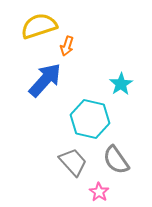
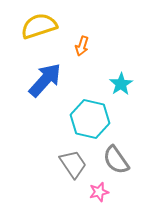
orange arrow: moved 15 px right
gray trapezoid: moved 2 px down; rotated 8 degrees clockwise
pink star: rotated 24 degrees clockwise
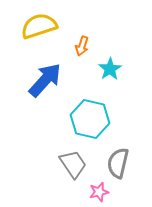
cyan star: moved 11 px left, 15 px up
gray semicircle: moved 2 px right, 3 px down; rotated 48 degrees clockwise
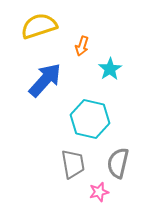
gray trapezoid: rotated 24 degrees clockwise
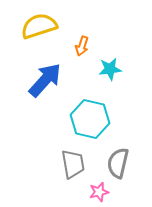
cyan star: rotated 25 degrees clockwise
